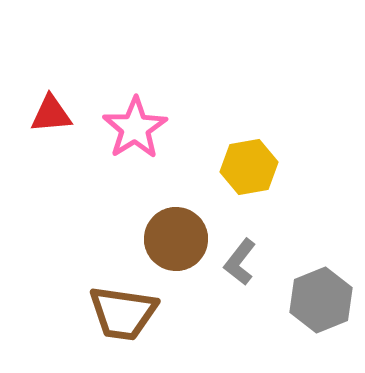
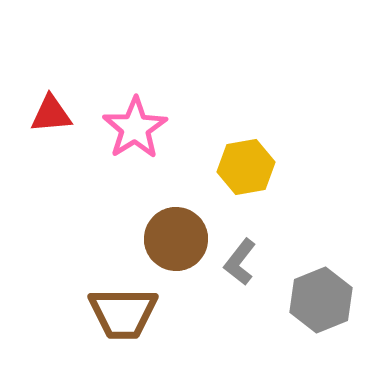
yellow hexagon: moved 3 px left
brown trapezoid: rotated 8 degrees counterclockwise
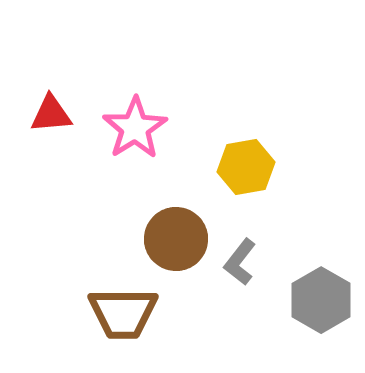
gray hexagon: rotated 8 degrees counterclockwise
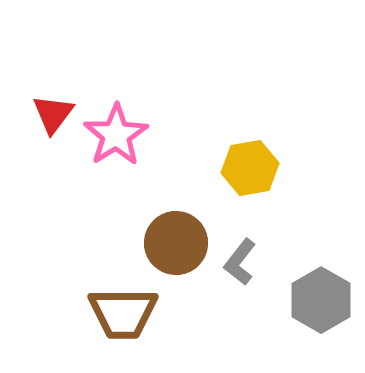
red triangle: moved 2 px right; rotated 48 degrees counterclockwise
pink star: moved 19 px left, 7 px down
yellow hexagon: moved 4 px right, 1 px down
brown circle: moved 4 px down
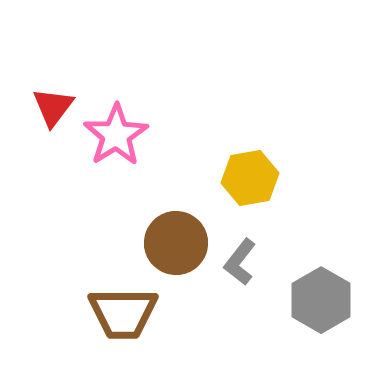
red triangle: moved 7 px up
yellow hexagon: moved 10 px down
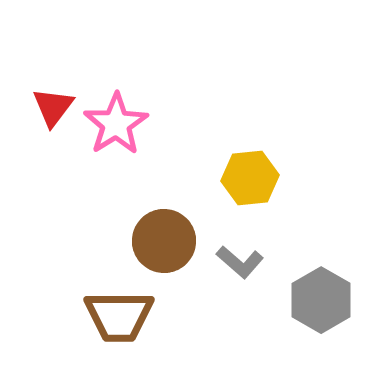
pink star: moved 11 px up
yellow hexagon: rotated 4 degrees clockwise
brown circle: moved 12 px left, 2 px up
gray L-shape: rotated 87 degrees counterclockwise
brown trapezoid: moved 4 px left, 3 px down
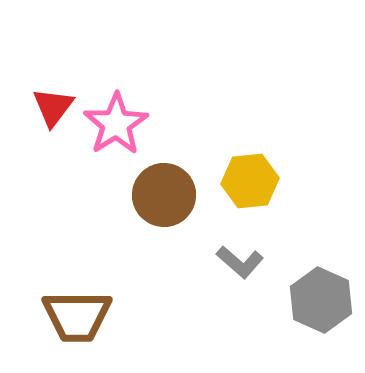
yellow hexagon: moved 3 px down
brown circle: moved 46 px up
gray hexagon: rotated 6 degrees counterclockwise
brown trapezoid: moved 42 px left
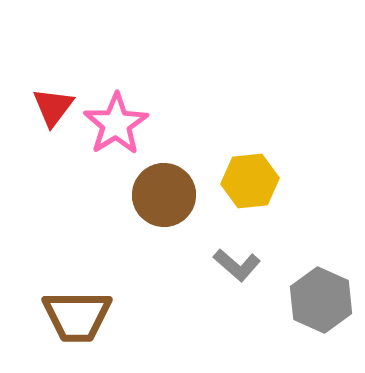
gray L-shape: moved 3 px left, 3 px down
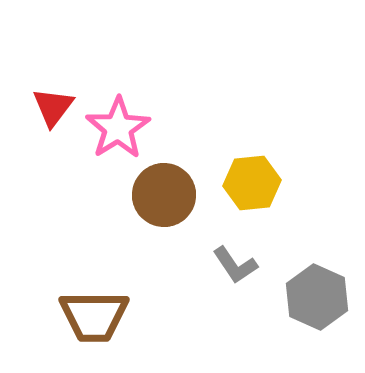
pink star: moved 2 px right, 4 px down
yellow hexagon: moved 2 px right, 2 px down
gray L-shape: moved 2 px left; rotated 15 degrees clockwise
gray hexagon: moved 4 px left, 3 px up
brown trapezoid: moved 17 px right
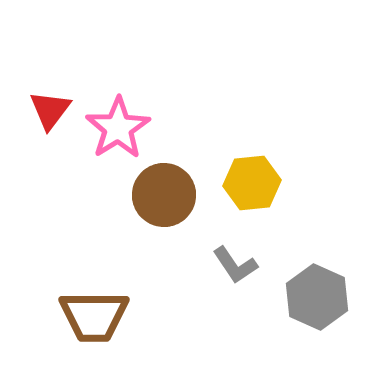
red triangle: moved 3 px left, 3 px down
